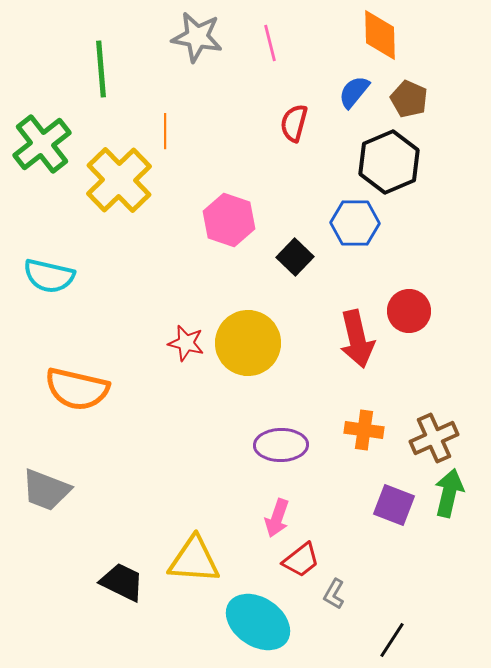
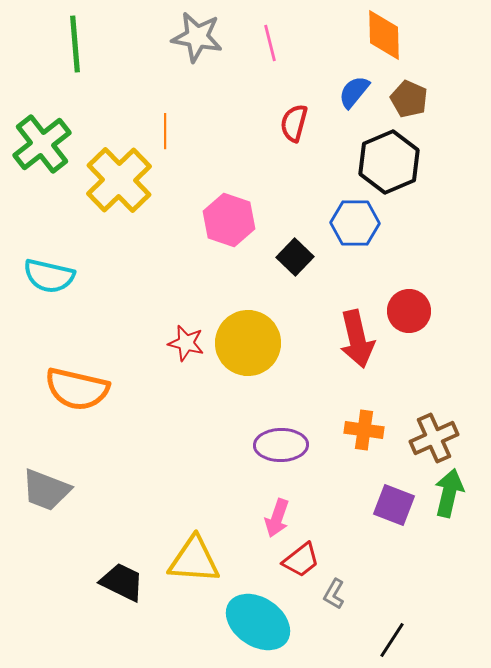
orange diamond: moved 4 px right
green line: moved 26 px left, 25 px up
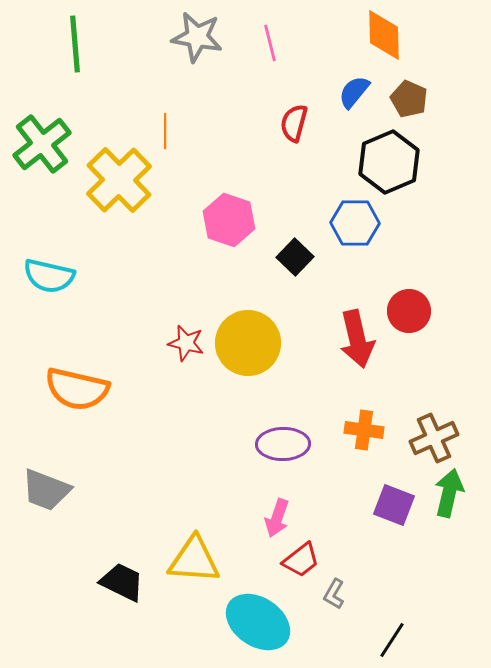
purple ellipse: moved 2 px right, 1 px up
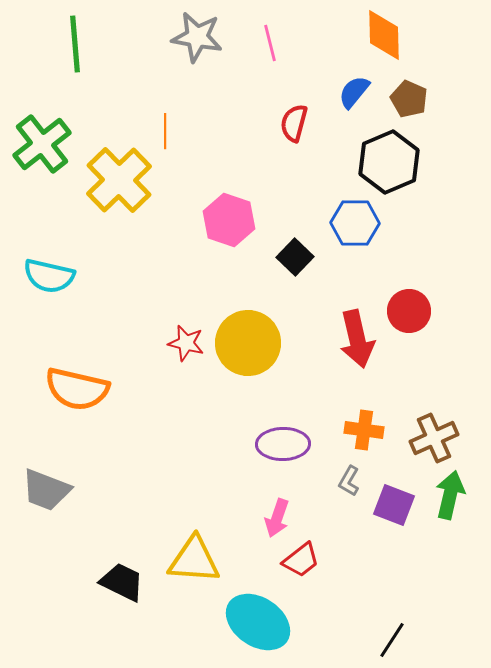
green arrow: moved 1 px right, 2 px down
gray L-shape: moved 15 px right, 113 px up
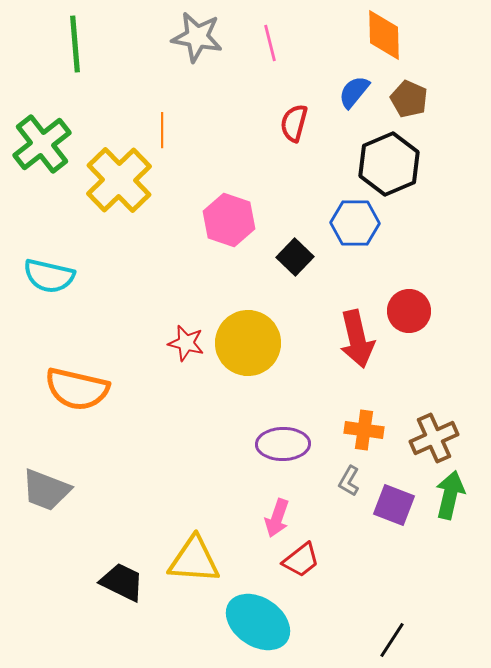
orange line: moved 3 px left, 1 px up
black hexagon: moved 2 px down
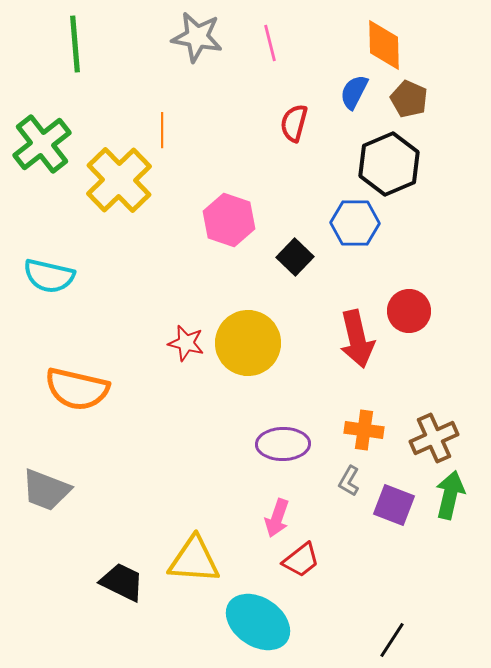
orange diamond: moved 10 px down
blue semicircle: rotated 12 degrees counterclockwise
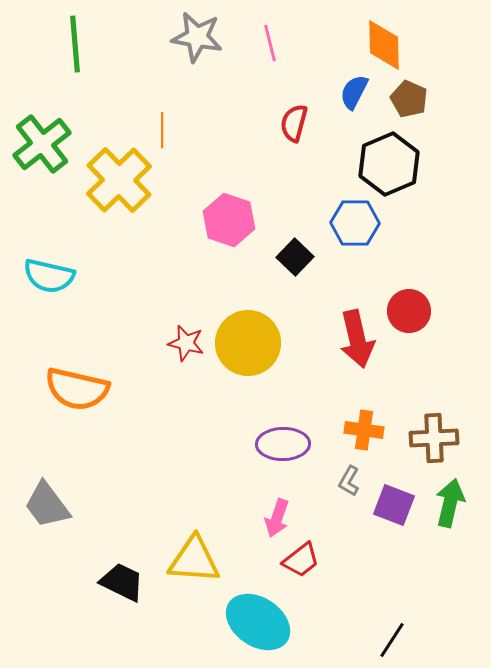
brown cross: rotated 21 degrees clockwise
gray trapezoid: moved 1 px right, 15 px down; rotated 32 degrees clockwise
green arrow: moved 8 px down
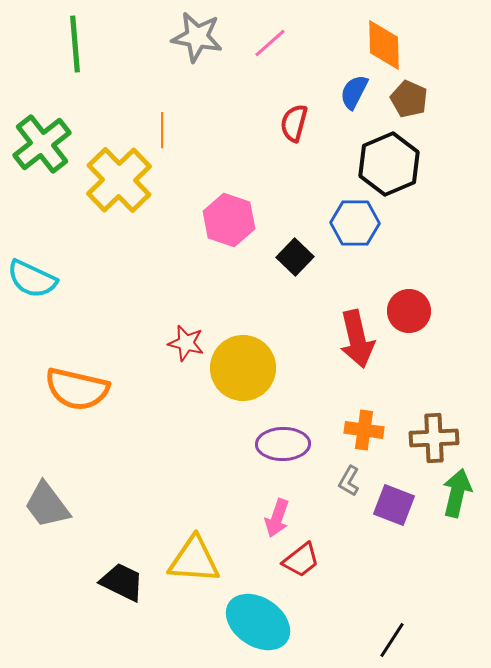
pink line: rotated 63 degrees clockwise
cyan semicircle: moved 17 px left, 3 px down; rotated 12 degrees clockwise
yellow circle: moved 5 px left, 25 px down
green arrow: moved 7 px right, 10 px up
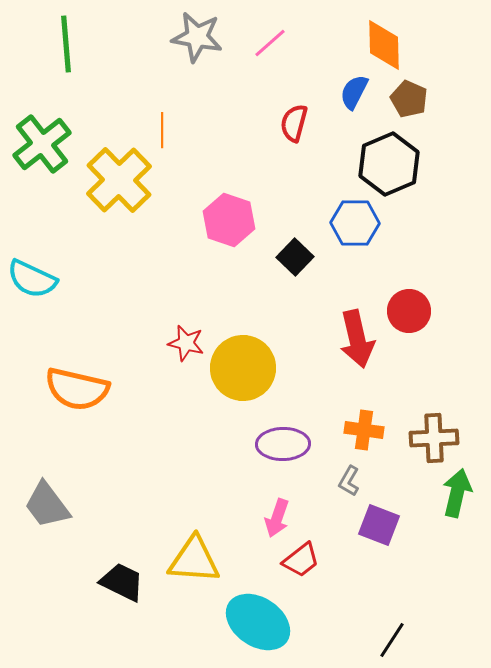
green line: moved 9 px left
purple square: moved 15 px left, 20 px down
